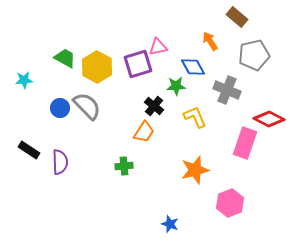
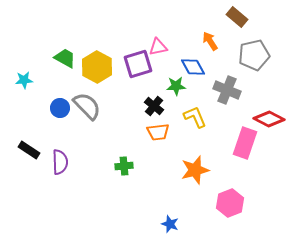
orange trapezoid: moved 14 px right; rotated 50 degrees clockwise
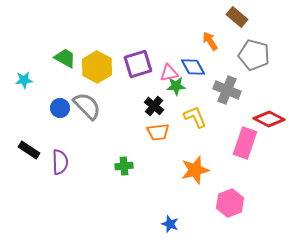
pink triangle: moved 11 px right, 26 px down
gray pentagon: rotated 28 degrees clockwise
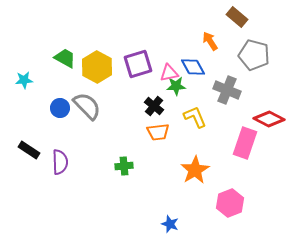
orange star: rotated 16 degrees counterclockwise
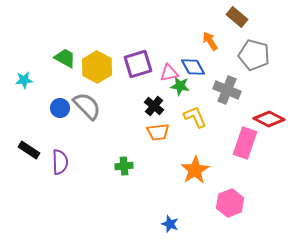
green star: moved 4 px right; rotated 12 degrees clockwise
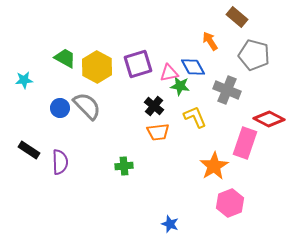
orange star: moved 19 px right, 4 px up
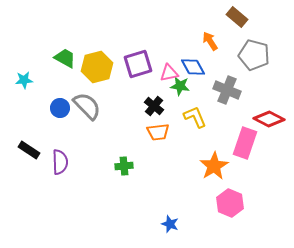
yellow hexagon: rotated 16 degrees clockwise
pink hexagon: rotated 16 degrees counterclockwise
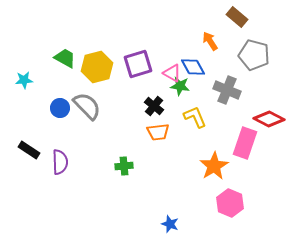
pink triangle: moved 3 px right; rotated 42 degrees clockwise
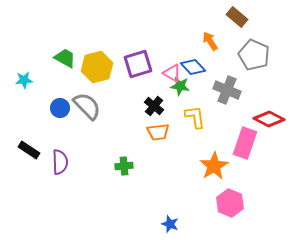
gray pentagon: rotated 8 degrees clockwise
blue diamond: rotated 15 degrees counterclockwise
yellow L-shape: rotated 15 degrees clockwise
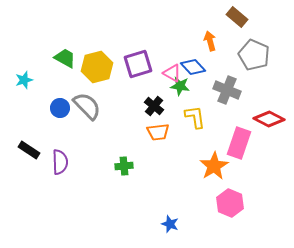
orange arrow: rotated 18 degrees clockwise
cyan star: rotated 12 degrees counterclockwise
pink rectangle: moved 6 px left
